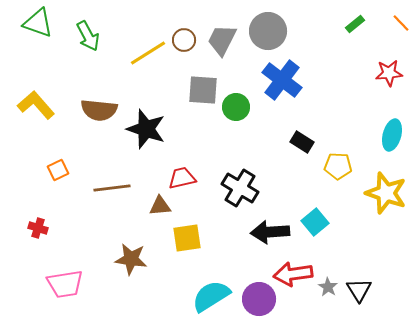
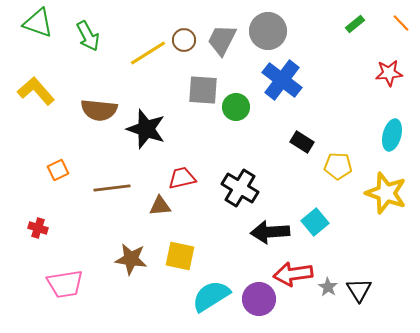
yellow L-shape: moved 14 px up
yellow square: moved 7 px left, 18 px down; rotated 20 degrees clockwise
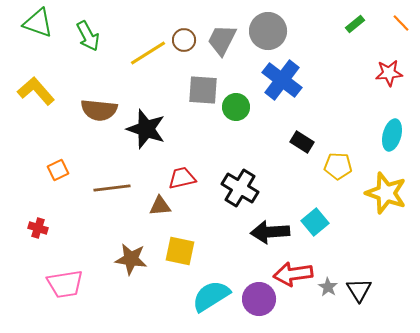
yellow square: moved 5 px up
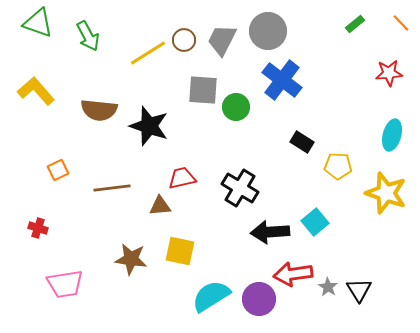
black star: moved 3 px right, 3 px up
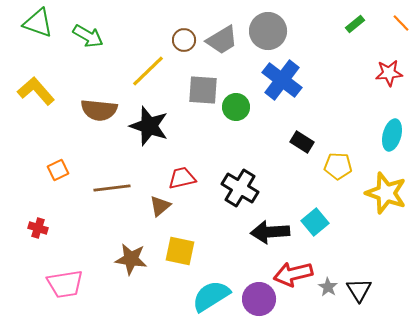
green arrow: rotated 32 degrees counterclockwise
gray trapezoid: rotated 148 degrees counterclockwise
yellow line: moved 18 px down; rotated 12 degrees counterclockwise
brown triangle: rotated 35 degrees counterclockwise
red arrow: rotated 6 degrees counterclockwise
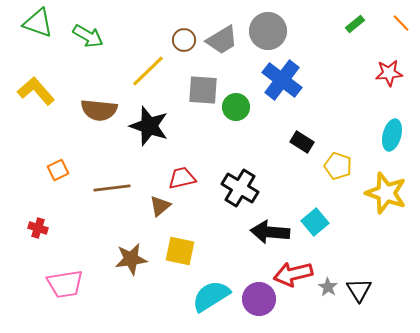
yellow pentagon: rotated 16 degrees clockwise
black arrow: rotated 9 degrees clockwise
brown star: rotated 16 degrees counterclockwise
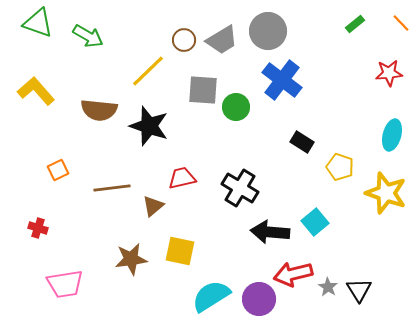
yellow pentagon: moved 2 px right, 1 px down
brown triangle: moved 7 px left
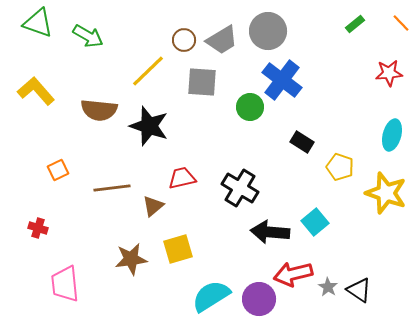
gray square: moved 1 px left, 8 px up
green circle: moved 14 px right
yellow square: moved 2 px left, 2 px up; rotated 28 degrees counterclockwise
pink trapezoid: rotated 93 degrees clockwise
black triangle: rotated 24 degrees counterclockwise
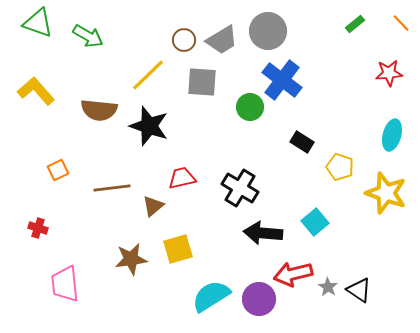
yellow line: moved 4 px down
black arrow: moved 7 px left, 1 px down
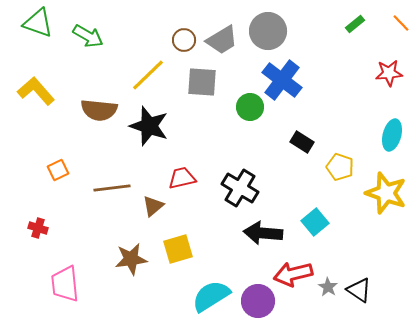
purple circle: moved 1 px left, 2 px down
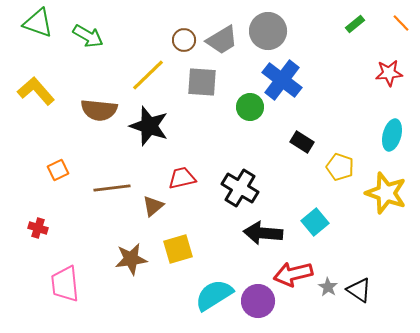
cyan semicircle: moved 3 px right, 1 px up
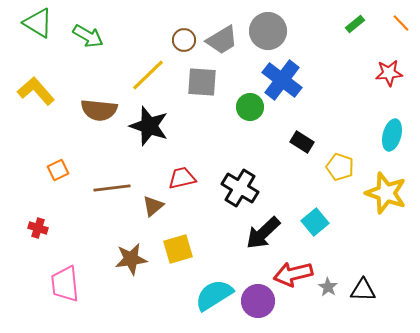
green triangle: rotated 12 degrees clockwise
black arrow: rotated 48 degrees counterclockwise
black triangle: moved 4 px right; rotated 32 degrees counterclockwise
